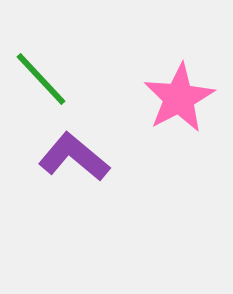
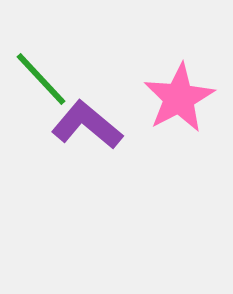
purple L-shape: moved 13 px right, 32 px up
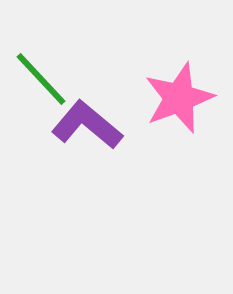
pink star: rotated 8 degrees clockwise
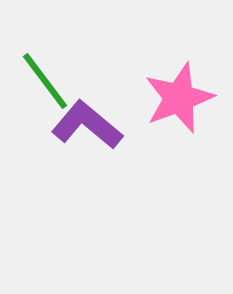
green line: moved 4 px right, 2 px down; rotated 6 degrees clockwise
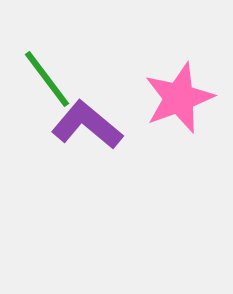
green line: moved 2 px right, 2 px up
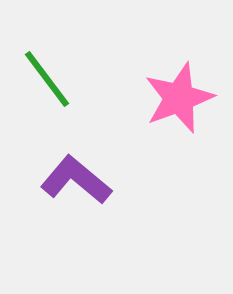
purple L-shape: moved 11 px left, 55 px down
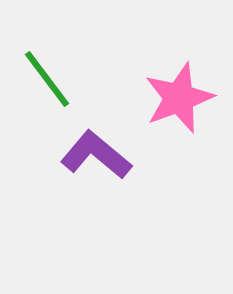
purple L-shape: moved 20 px right, 25 px up
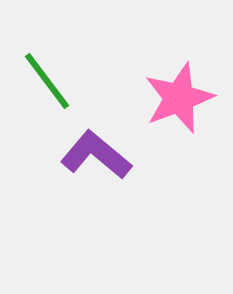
green line: moved 2 px down
